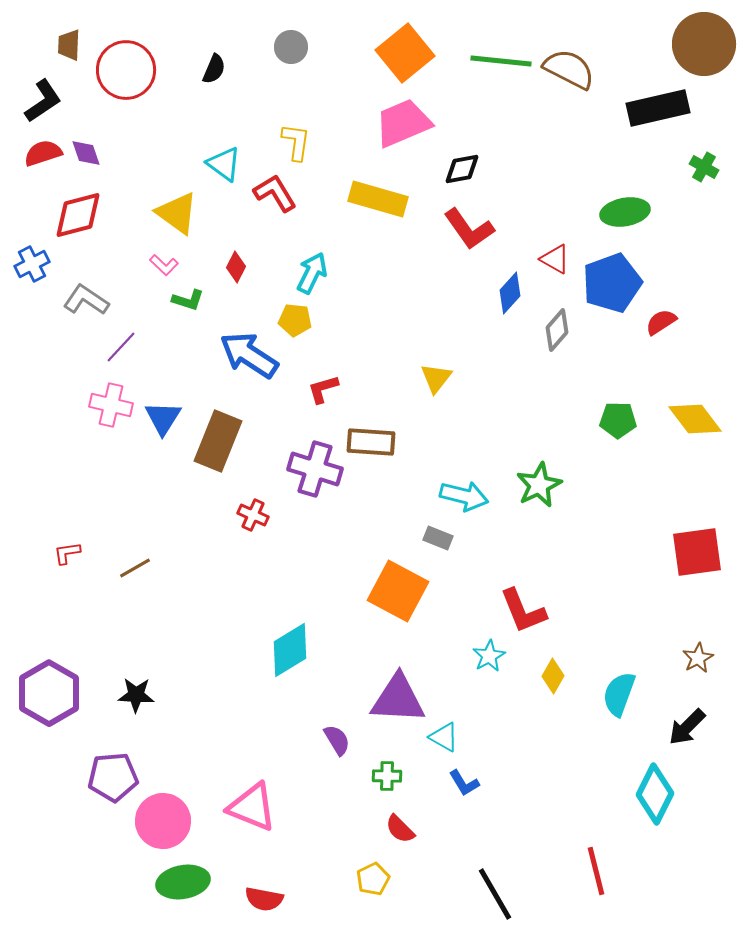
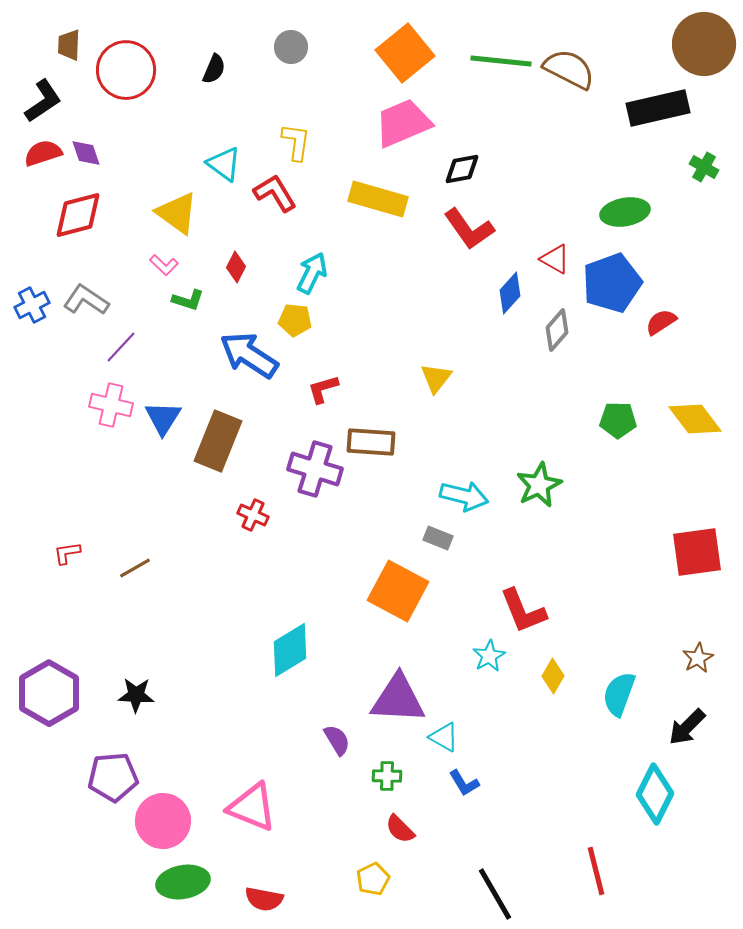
blue cross at (32, 264): moved 41 px down
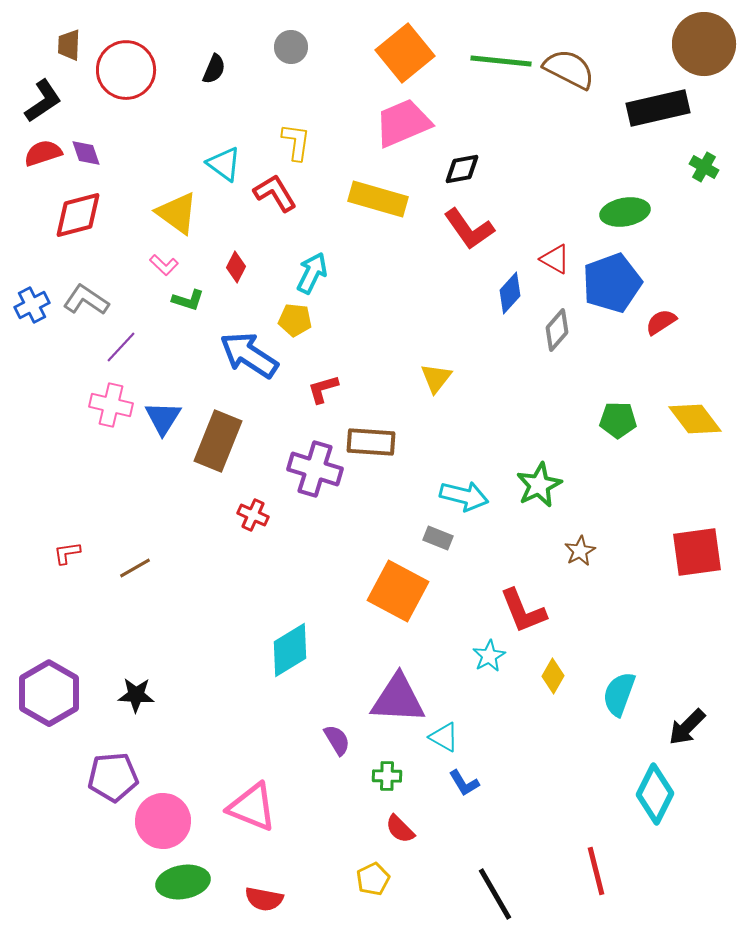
brown star at (698, 658): moved 118 px left, 107 px up
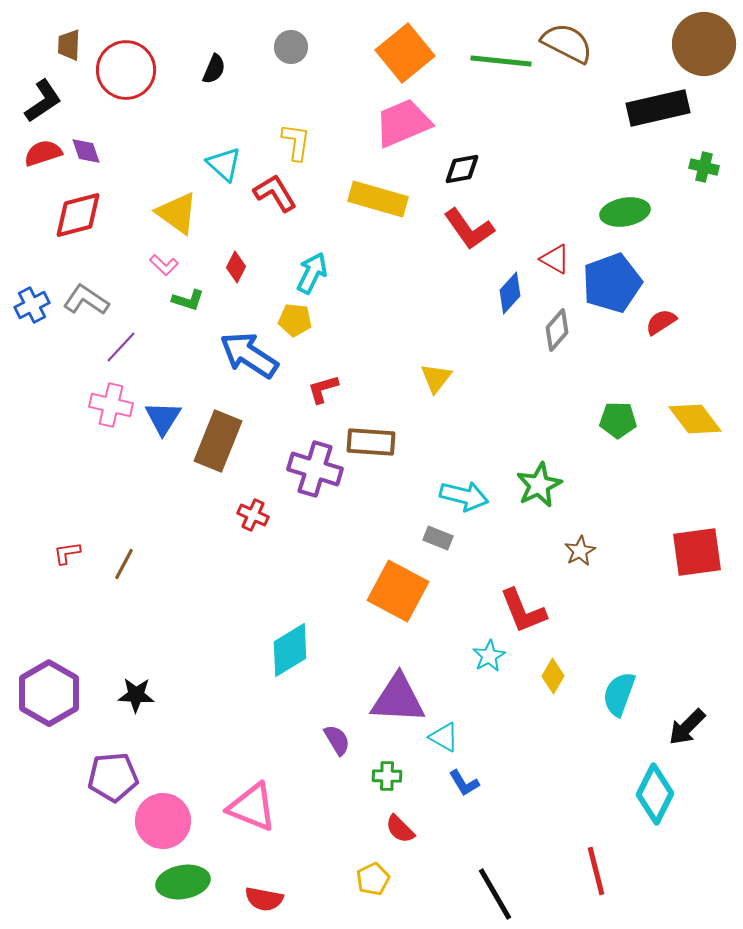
brown semicircle at (569, 69): moved 2 px left, 26 px up
purple diamond at (86, 153): moved 2 px up
cyan triangle at (224, 164): rotated 6 degrees clockwise
green cross at (704, 167): rotated 16 degrees counterclockwise
brown line at (135, 568): moved 11 px left, 4 px up; rotated 32 degrees counterclockwise
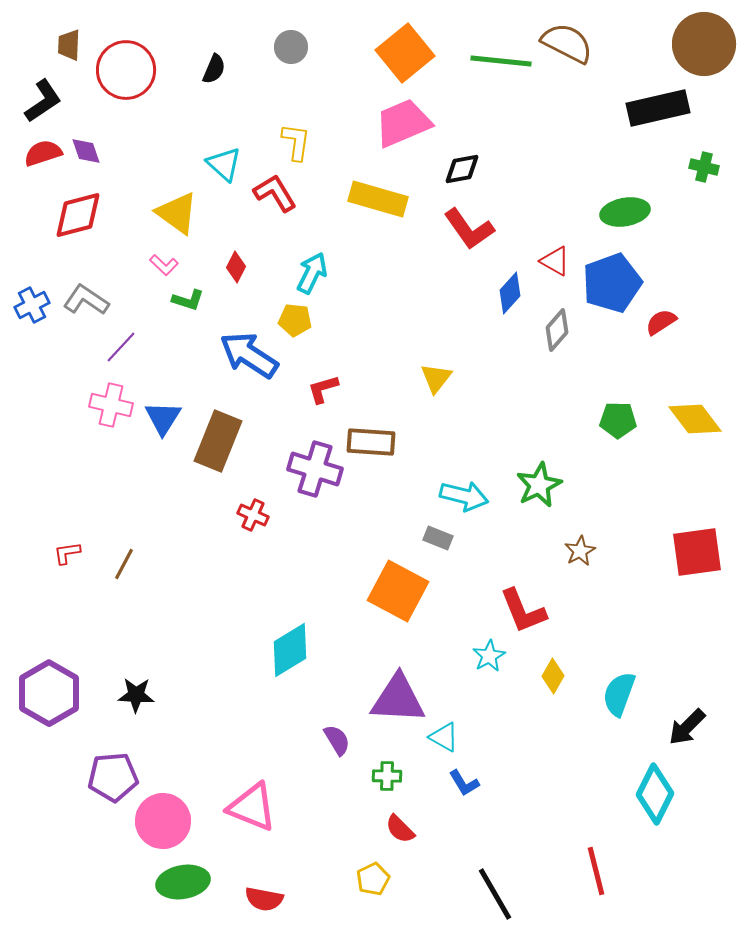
red triangle at (555, 259): moved 2 px down
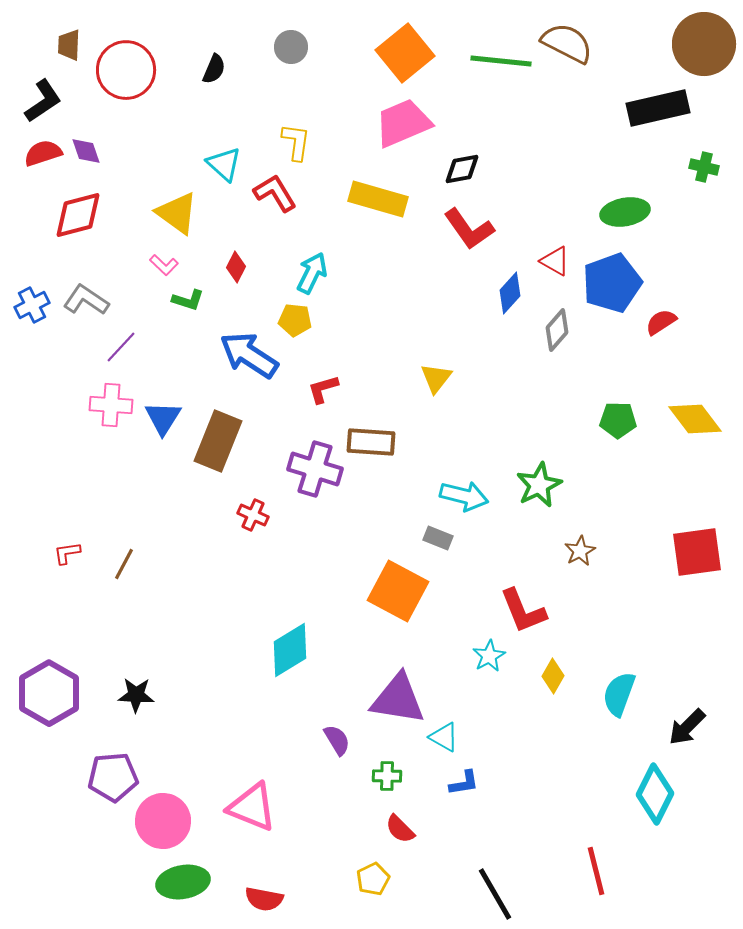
pink cross at (111, 405): rotated 9 degrees counterclockwise
purple triangle at (398, 699): rotated 6 degrees clockwise
blue L-shape at (464, 783): rotated 68 degrees counterclockwise
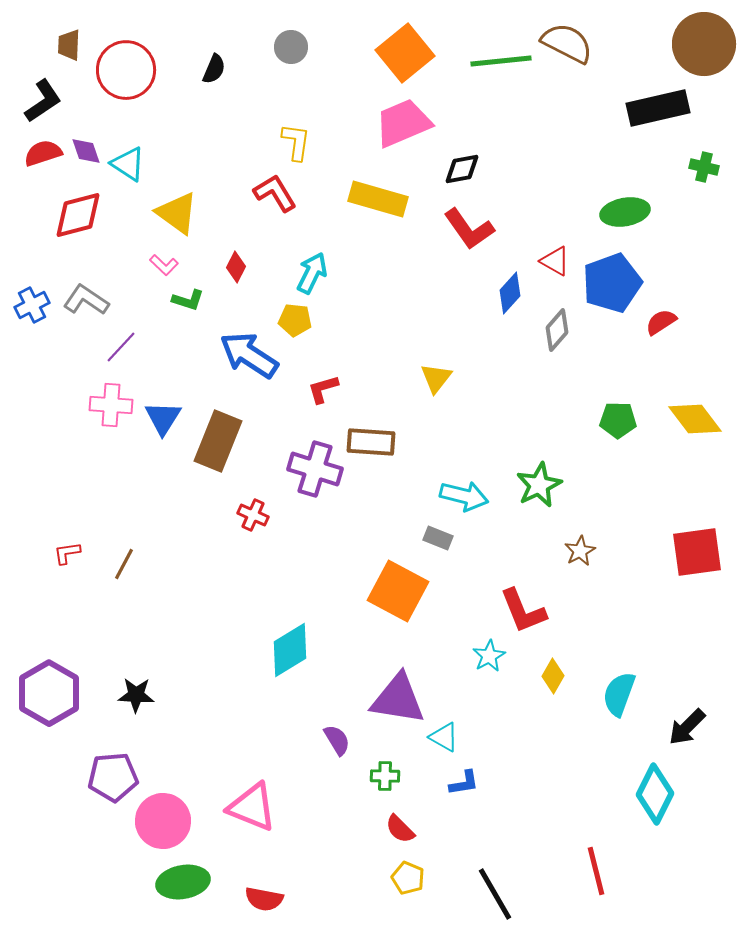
green line at (501, 61): rotated 12 degrees counterclockwise
cyan triangle at (224, 164): moved 96 px left; rotated 9 degrees counterclockwise
green cross at (387, 776): moved 2 px left
yellow pentagon at (373, 879): moved 35 px right, 1 px up; rotated 24 degrees counterclockwise
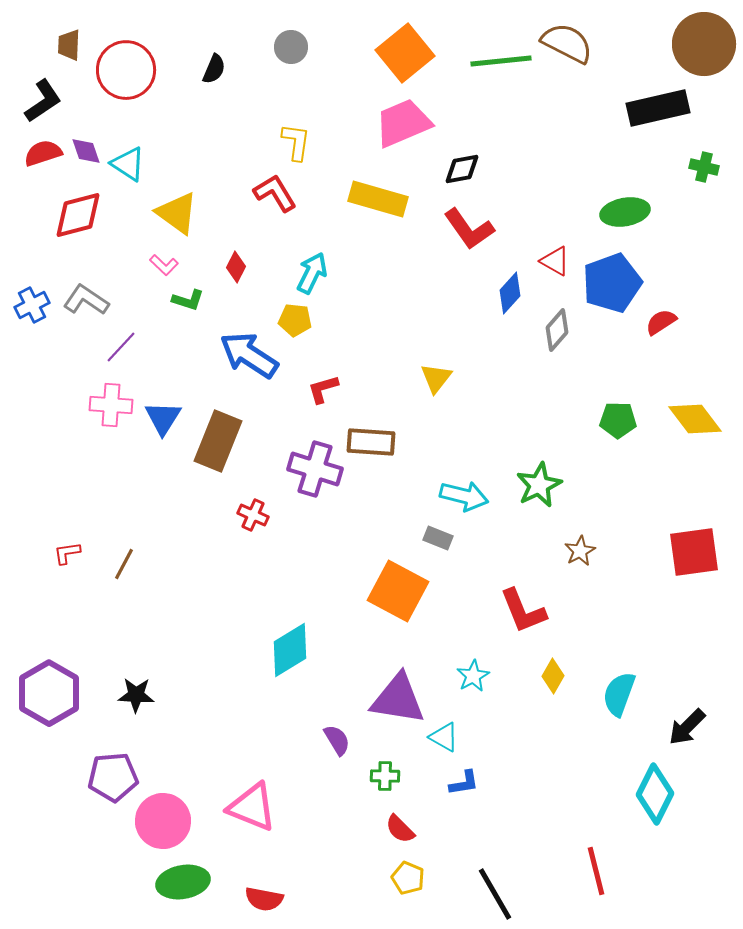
red square at (697, 552): moved 3 px left
cyan star at (489, 656): moved 16 px left, 20 px down
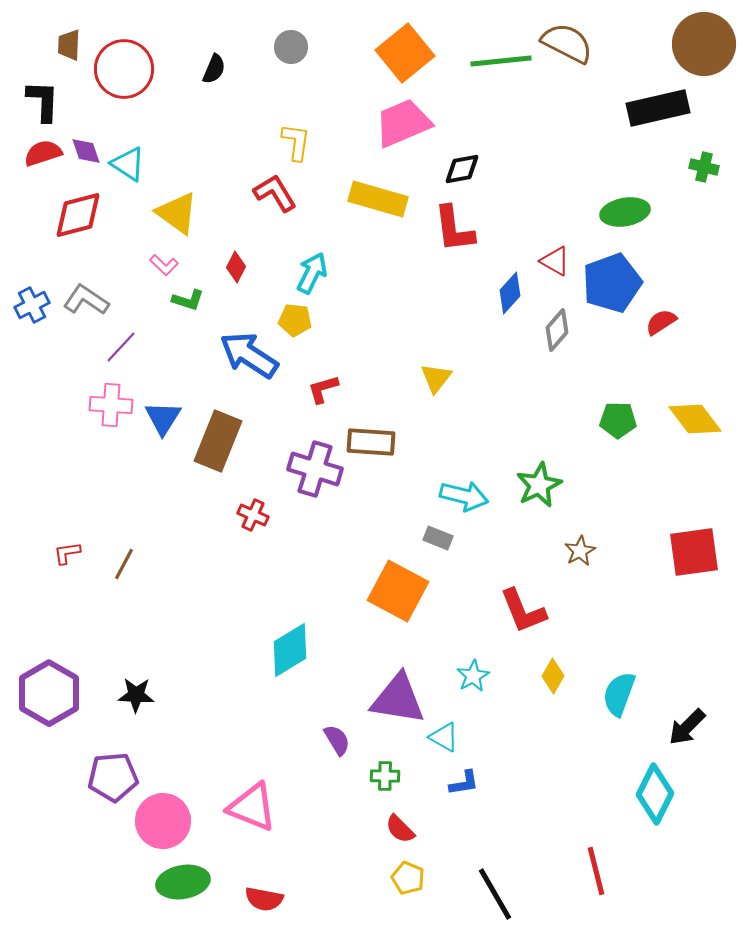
red circle at (126, 70): moved 2 px left, 1 px up
black L-shape at (43, 101): rotated 54 degrees counterclockwise
red L-shape at (469, 229): moved 15 px left; rotated 28 degrees clockwise
